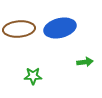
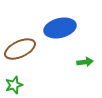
brown ellipse: moved 1 px right, 20 px down; rotated 20 degrees counterclockwise
green star: moved 19 px left, 9 px down; rotated 18 degrees counterclockwise
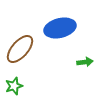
brown ellipse: rotated 24 degrees counterclockwise
green star: moved 1 px down
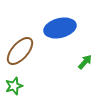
brown ellipse: moved 2 px down
green arrow: rotated 42 degrees counterclockwise
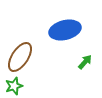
blue ellipse: moved 5 px right, 2 px down
brown ellipse: moved 6 px down; rotated 8 degrees counterclockwise
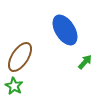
blue ellipse: rotated 72 degrees clockwise
green star: rotated 24 degrees counterclockwise
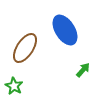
brown ellipse: moved 5 px right, 9 px up
green arrow: moved 2 px left, 8 px down
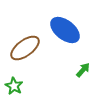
blue ellipse: rotated 20 degrees counterclockwise
brown ellipse: rotated 20 degrees clockwise
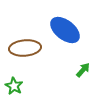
brown ellipse: rotated 32 degrees clockwise
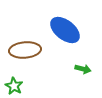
brown ellipse: moved 2 px down
green arrow: moved 1 px up; rotated 63 degrees clockwise
